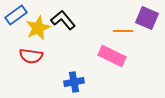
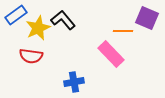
pink rectangle: moved 1 px left, 2 px up; rotated 20 degrees clockwise
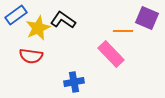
black L-shape: rotated 15 degrees counterclockwise
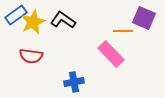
purple square: moved 3 px left
yellow star: moved 5 px left, 6 px up
